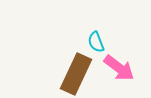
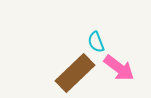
brown rectangle: moved 1 px left, 1 px up; rotated 21 degrees clockwise
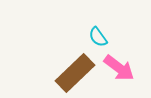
cyan semicircle: moved 2 px right, 5 px up; rotated 15 degrees counterclockwise
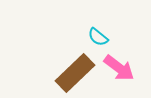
cyan semicircle: rotated 15 degrees counterclockwise
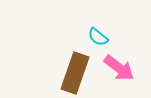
brown rectangle: rotated 27 degrees counterclockwise
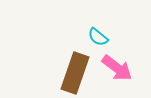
pink arrow: moved 2 px left
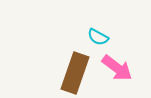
cyan semicircle: rotated 10 degrees counterclockwise
